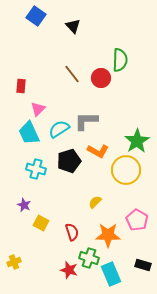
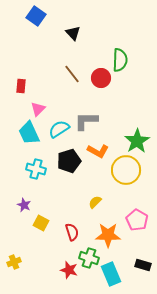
black triangle: moved 7 px down
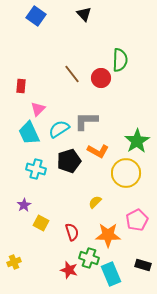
black triangle: moved 11 px right, 19 px up
yellow circle: moved 3 px down
purple star: rotated 16 degrees clockwise
pink pentagon: rotated 15 degrees clockwise
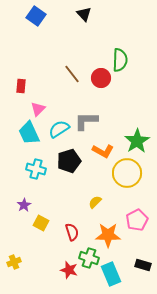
orange L-shape: moved 5 px right
yellow circle: moved 1 px right
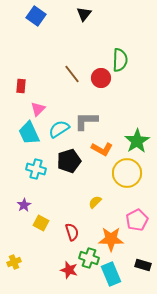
black triangle: rotated 21 degrees clockwise
orange L-shape: moved 1 px left, 2 px up
orange star: moved 3 px right, 4 px down
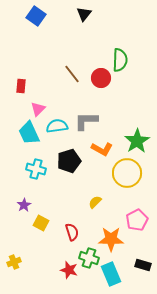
cyan semicircle: moved 2 px left, 3 px up; rotated 25 degrees clockwise
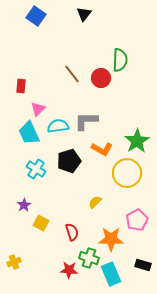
cyan semicircle: moved 1 px right
cyan cross: rotated 18 degrees clockwise
red star: rotated 12 degrees counterclockwise
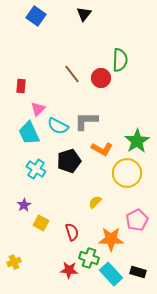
cyan semicircle: rotated 145 degrees counterclockwise
black rectangle: moved 5 px left, 7 px down
cyan rectangle: rotated 20 degrees counterclockwise
